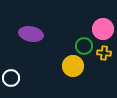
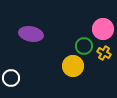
yellow cross: rotated 24 degrees clockwise
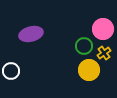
purple ellipse: rotated 25 degrees counterclockwise
yellow cross: rotated 24 degrees clockwise
yellow circle: moved 16 px right, 4 px down
white circle: moved 7 px up
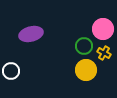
yellow cross: rotated 24 degrees counterclockwise
yellow circle: moved 3 px left
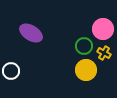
purple ellipse: moved 1 px up; rotated 45 degrees clockwise
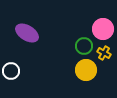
purple ellipse: moved 4 px left
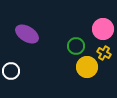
purple ellipse: moved 1 px down
green circle: moved 8 px left
yellow circle: moved 1 px right, 3 px up
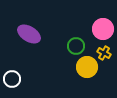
purple ellipse: moved 2 px right
white circle: moved 1 px right, 8 px down
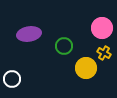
pink circle: moved 1 px left, 1 px up
purple ellipse: rotated 40 degrees counterclockwise
green circle: moved 12 px left
yellow circle: moved 1 px left, 1 px down
